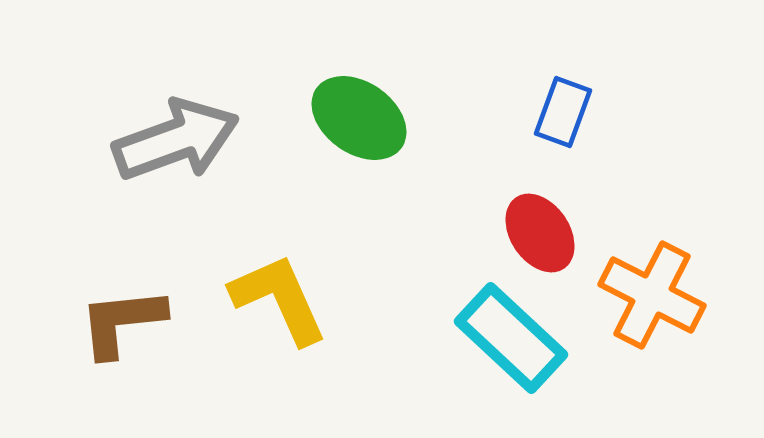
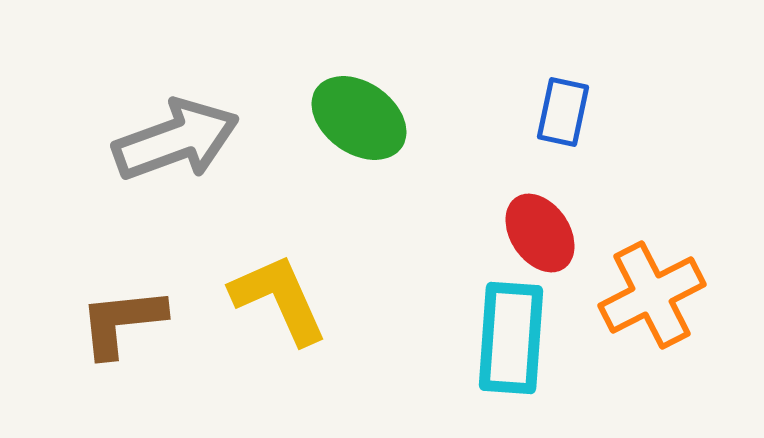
blue rectangle: rotated 8 degrees counterclockwise
orange cross: rotated 36 degrees clockwise
cyan rectangle: rotated 51 degrees clockwise
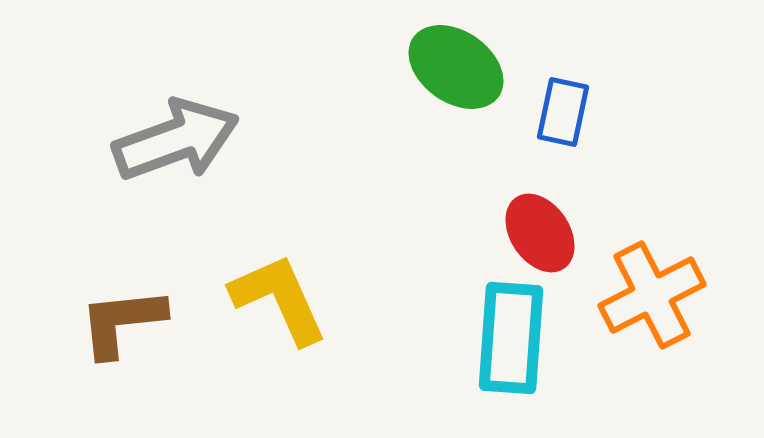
green ellipse: moved 97 px right, 51 px up
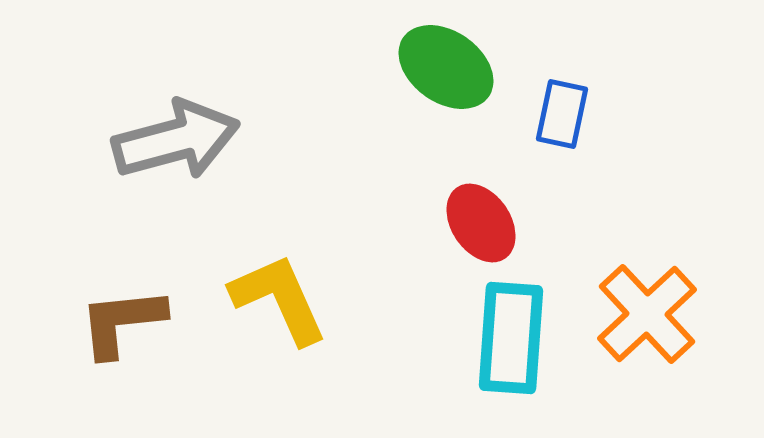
green ellipse: moved 10 px left
blue rectangle: moved 1 px left, 2 px down
gray arrow: rotated 5 degrees clockwise
red ellipse: moved 59 px left, 10 px up
orange cross: moved 5 px left, 19 px down; rotated 16 degrees counterclockwise
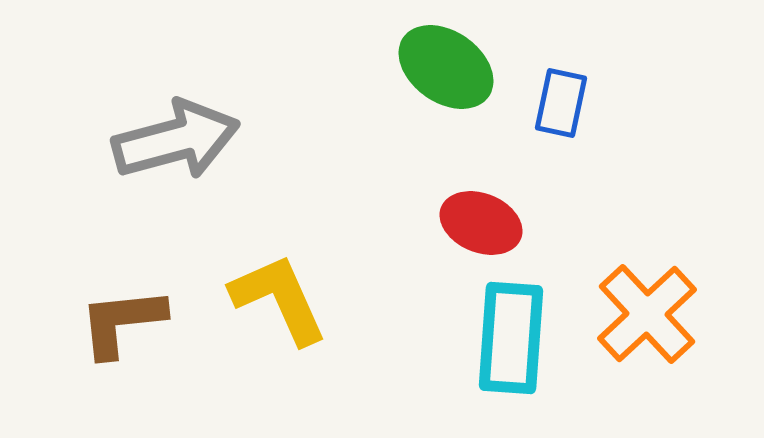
blue rectangle: moved 1 px left, 11 px up
red ellipse: rotated 34 degrees counterclockwise
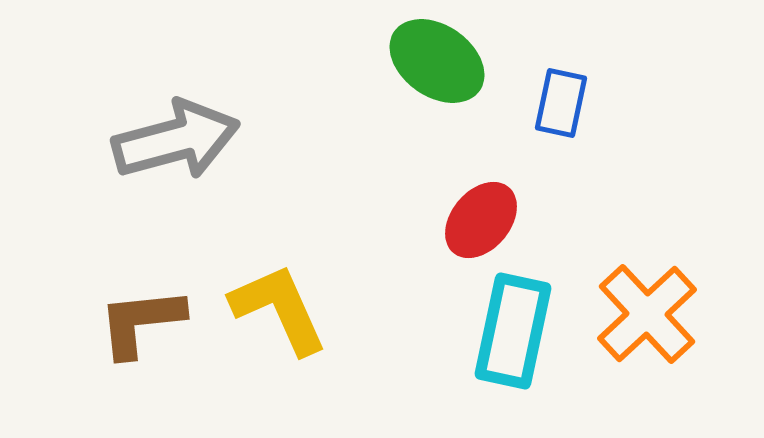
green ellipse: moved 9 px left, 6 px up
red ellipse: moved 3 px up; rotated 72 degrees counterclockwise
yellow L-shape: moved 10 px down
brown L-shape: moved 19 px right
cyan rectangle: moved 2 px right, 7 px up; rotated 8 degrees clockwise
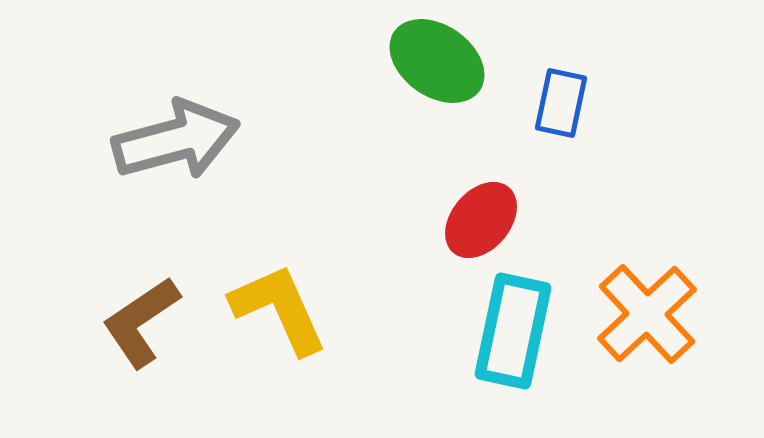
brown L-shape: rotated 28 degrees counterclockwise
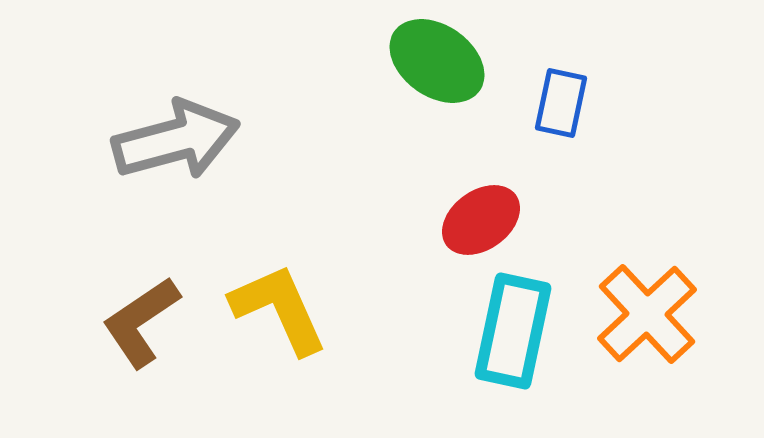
red ellipse: rotated 14 degrees clockwise
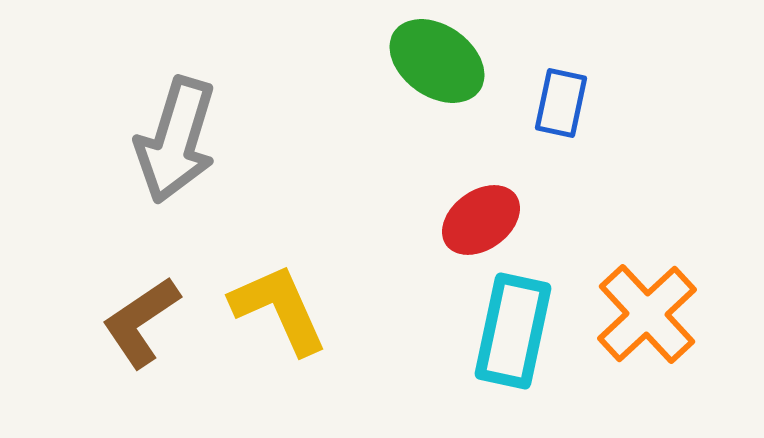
gray arrow: rotated 122 degrees clockwise
